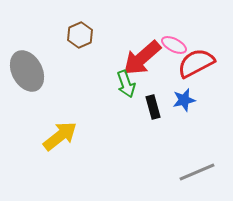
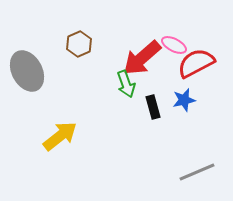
brown hexagon: moved 1 px left, 9 px down
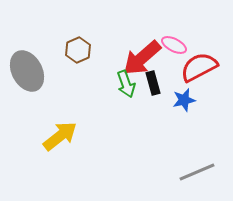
brown hexagon: moved 1 px left, 6 px down
red semicircle: moved 3 px right, 4 px down
black rectangle: moved 24 px up
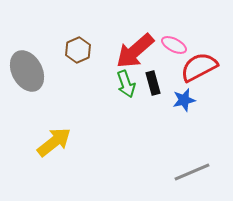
red arrow: moved 7 px left, 7 px up
yellow arrow: moved 6 px left, 6 px down
gray line: moved 5 px left
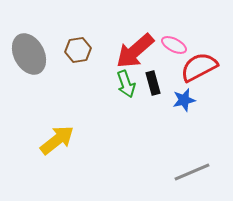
brown hexagon: rotated 15 degrees clockwise
gray ellipse: moved 2 px right, 17 px up
yellow arrow: moved 3 px right, 2 px up
